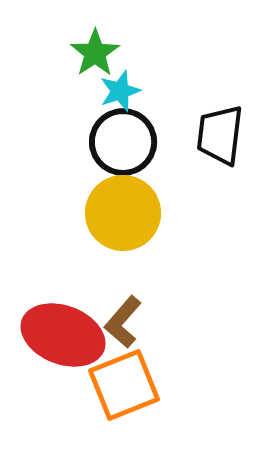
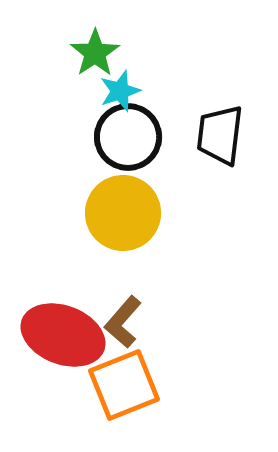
black circle: moved 5 px right, 5 px up
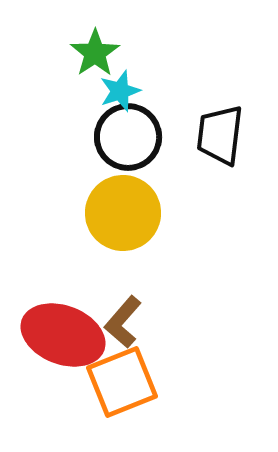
orange square: moved 2 px left, 3 px up
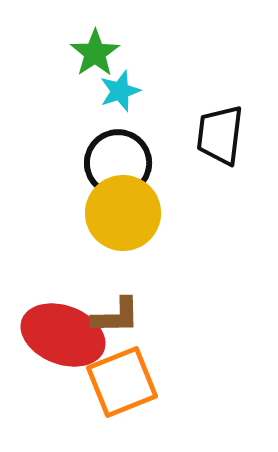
black circle: moved 10 px left, 26 px down
brown L-shape: moved 7 px left, 6 px up; rotated 132 degrees counterclockwise
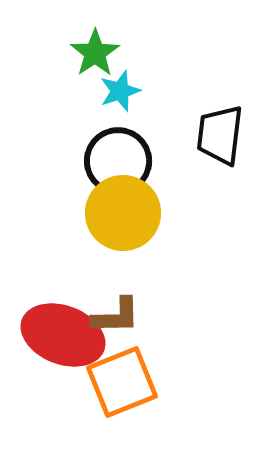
black circle: moved 2 px up
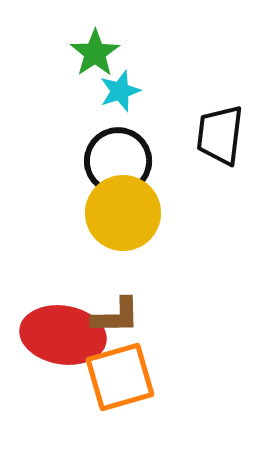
red ellipse: rotated 12 degrees counterclockwise
orange square: moved 2 px left, 5 px up; rotated 6 degrees clockwise
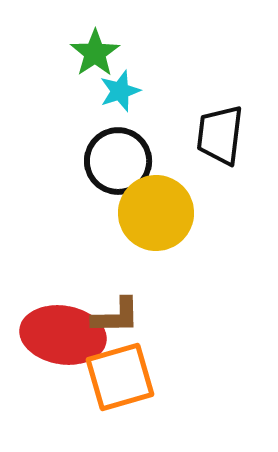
yellow circle: moved 33 px right
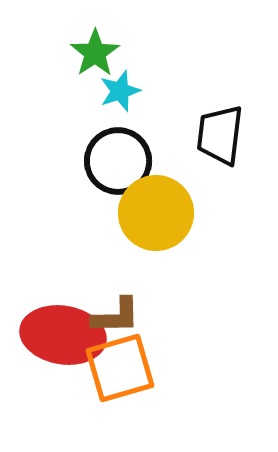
orange square: moved 9 px up
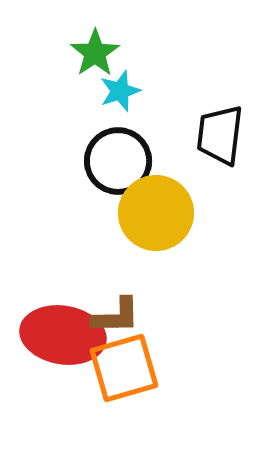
orange square: moved 4 px right
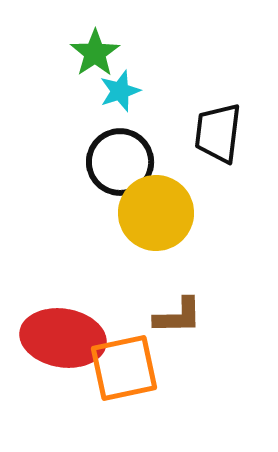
black trapezoid: moved 2 px left, 2 px up
black circle: moved 2 px right, 1 px down
brown L-shape: moved 62 px right
red ellipse: moved 3 px down
orange square: rotated 4 degrees clockwise
